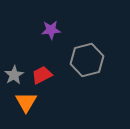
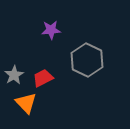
gray hexagon: rotated 20 degrees counterclockwise
red trapezoid: moved 1 px right, 3 px down
orange triangle: moved 1 px down; rotated 15 degrees counterclockwise
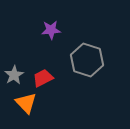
gray hexagon: rotated 8 degrees counterclockwise
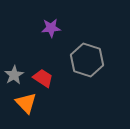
purple star: moved 2 px up
red trapezoid: rotated 60 degrees clockwise
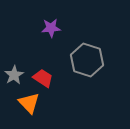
orange triangle: moved 3 px right
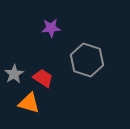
gray star: moved 1 px up
orange triangle: rotated 30 degrees counterclockwise
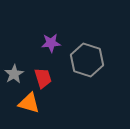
purple star: moved 15 px down
red trapezoid: rotated 40 degrees clockwise
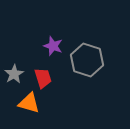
purple star: moved 2 px right, 3 px down; rotated 24 degrees clockwise
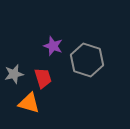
gray star: rotated 18 degrees clockwise
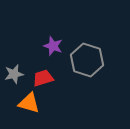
red trapezoid: rotated 90 degrees counterclockwise
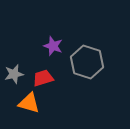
gray hexagon: moved 2 px down
